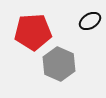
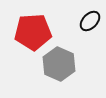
black ellipse: rotated 15 degrees counterclockwise
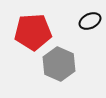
black ellipse: rotated 20 degrees clockwise
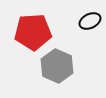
gray hexagon: moved 2 px left, 2 px down
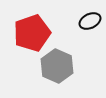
red pentagon: moved 1 px left, 1 px down; rotated 15 degrees counterclockwise
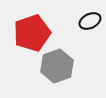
gray hexagon: rotated 16 degrees clockwise
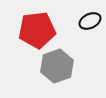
red pentagon: moved 5 px right, 3 px up; rotated 12 degrees clockwise
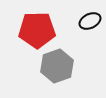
red pentagon: rotated 6 degrees clockwise
